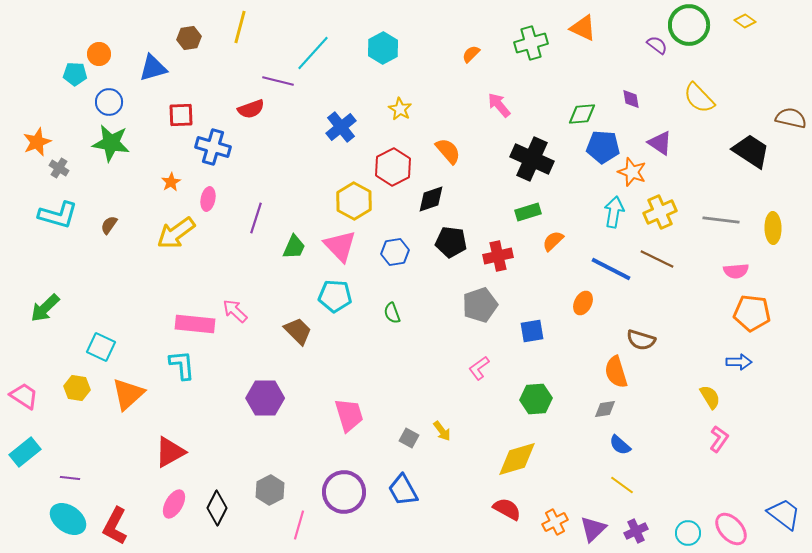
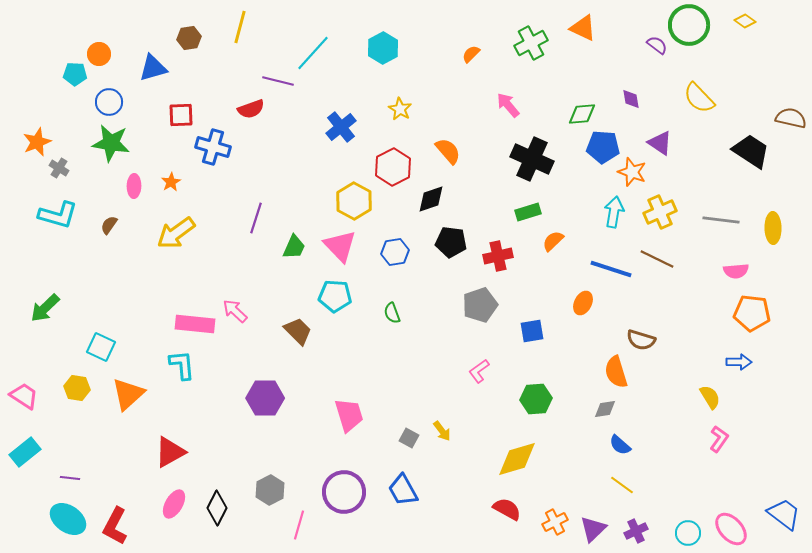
green cross at (531, 43): rotated 12 degrees counterclockwise
pink arrow at (499, 105): moved 9 px right
pink ellipse at (208, 199): moved 74 px left, 13 px up; rotated 10 degrees counterclockwise
blue line at (611, 269): rotated 9 degrees counterclockwise
pink L-shape at (479, 368): moved 3 px down
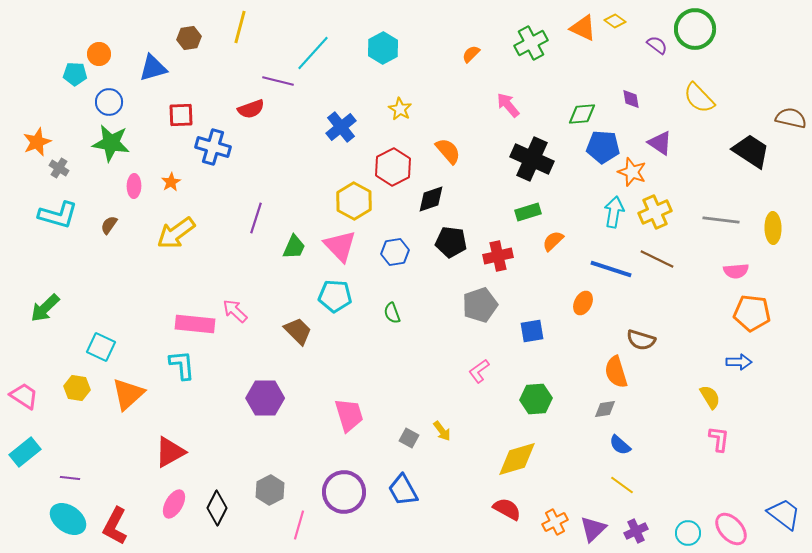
yellow diamond at (745, 21): moved 130 px left
green circle at (689, 25): moved 6 px right, 4 px down
yellow cross at (660, 212): moved 5 px left
pink L-shape at (719, 439): rotated 28 degrees counterclockwise
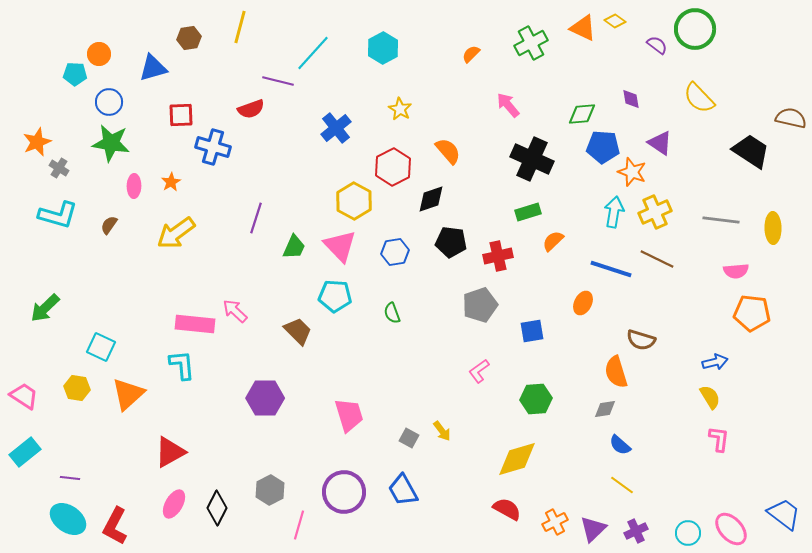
blue cross at (341, 127): moved 5 px left, 1 px down
blue arrow at (739, 362): moved 24 px left; rotated 15 degrees counterclockwise
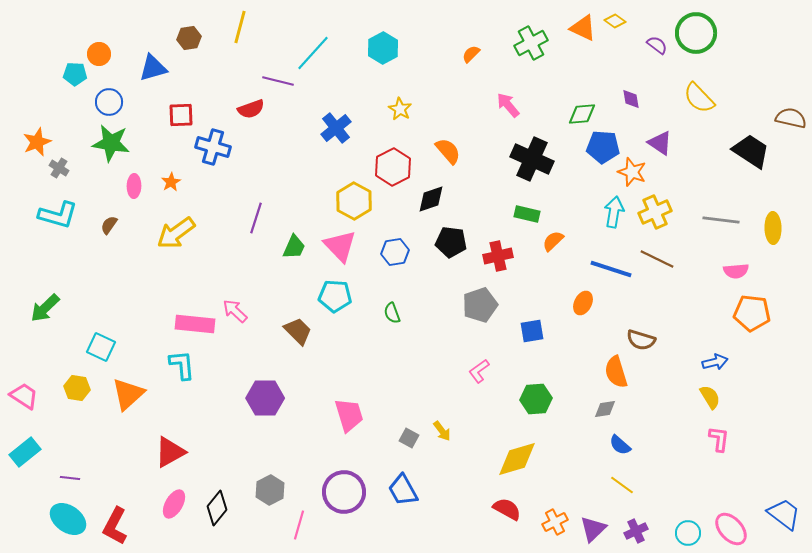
green circle at (695, 29): moved 1 px right, 4 px down
green rectangle at (528, 212): moved 1 px left, 2 px down; rotated 30 degrees clockwise
black diamond at (217, 508): rotated 12 degrees clockwise
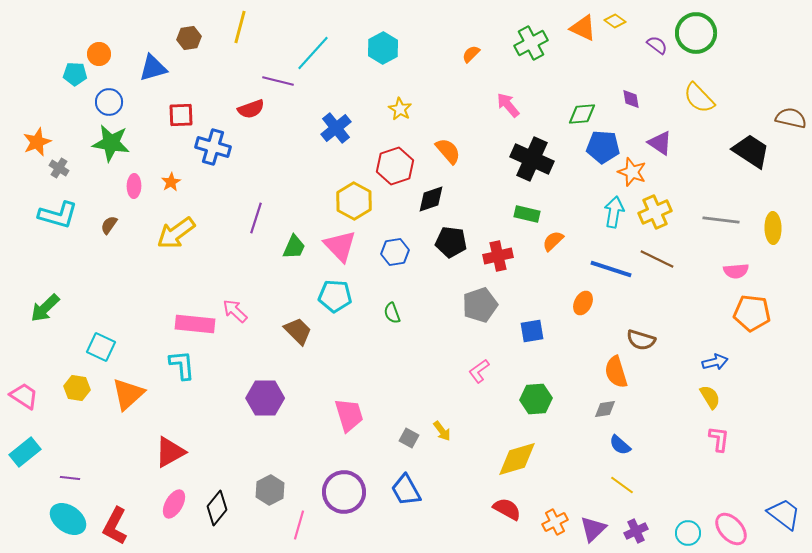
red hexagon at (393, 167): moved 2 px right, 1 px up; rotated 9 degrees clockwise
blue trapezoid at (403, 490): moved 3 px right
